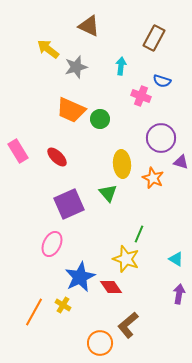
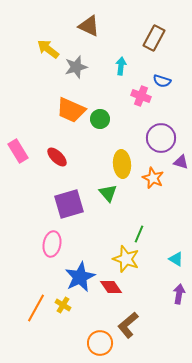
purple square: rotated 8 degrees clockwise
pink ellipse: rotated 15 degrees counterclockwise
orange line: moved 2 px right, 4 px up
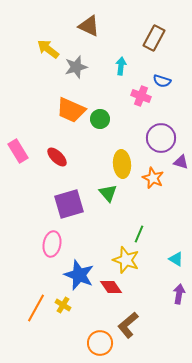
yellow star: moved 1 px down
blue star: moved 1 px left, 2 px up; rotated 24 degrees counterclockwise
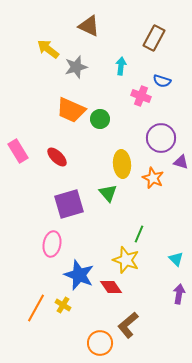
cyan triangle: rotated 14 degrees clockwise
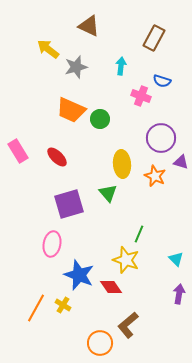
orange star: moved 2 px right, 2 px up
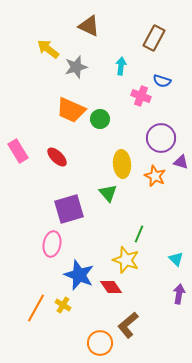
purple square: moved 5 px down
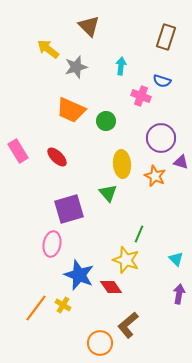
brown triangle: rotated 20 degrees clockwise
brown rectangle: moved 12 px right, 1 px up; rotated 10 degrees counterclockwise
green circle: moved 6 px right, 2 px down
orange line: rotated 8 degrees clockwise
